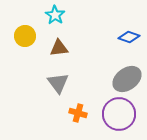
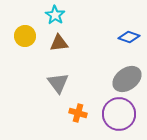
brown triangle: moved 5 px up
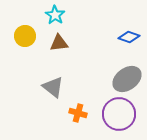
gray triangle: moved 5 px left, 4 px down; rotated 15 degrees counterclockwise
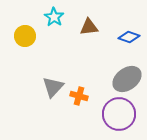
cyan star: moved 1 px left, 2 px down
brown triangle: moved 30 px right, 16 px up
gray triangle: rotated 35 degrees clockwise
orange cross: moved 1 px right, 17 px up
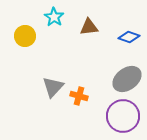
purple circle: moved 4 px right, 2 px down
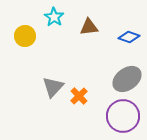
orange cross: rotated 30 degrees clockwise
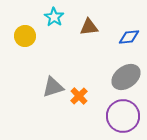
blue diamond: rotated 25 degrees counterclockwise
gray ellipse: moved 1 px left, 2 px up
gray triangle: rotated 30 degrees clockwise
